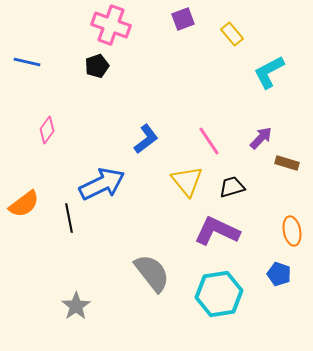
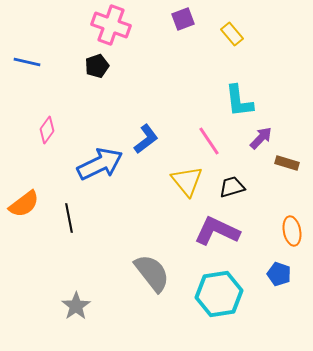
cyan L-shape: moved 30 px left, 29 px down; rotated 69 degrees counterclockwise
blue arrow: moved 2 px left, 20 px up
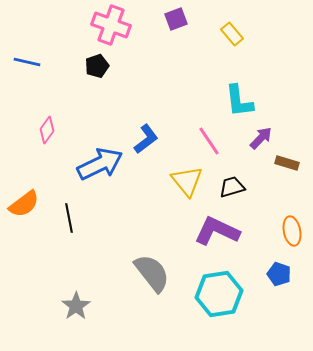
purple square: moved 7 px left
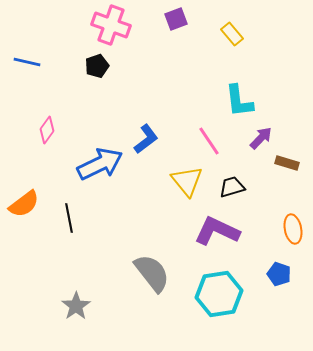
orange ellipse: moved 1 px right, 2 px up
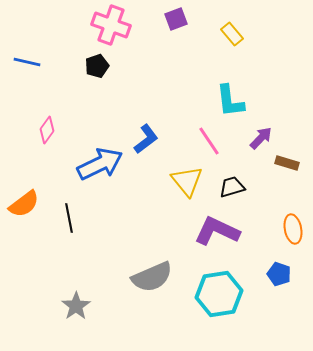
cyan L-shape: moved 9 px left
gray semicircle: moved 4 px down; rotated 105 degrees clockwise
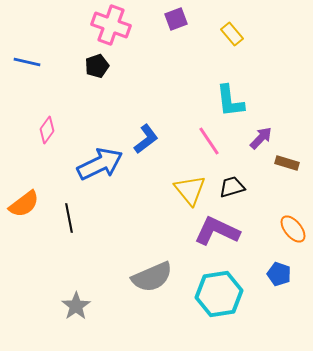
yellow triangle: moved 3 px right, 9 px down
orange ellipse: rotated 28 degrees counterclockwise
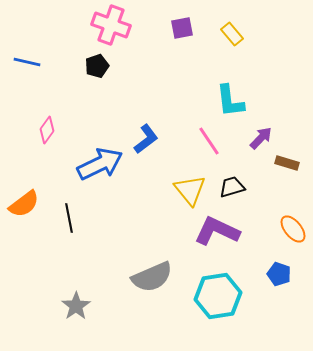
purple square: moved 6 px right, 9 px down; rotated 10 degrees clockwise
cyan hexagon: moved 1 px left, 2 px down
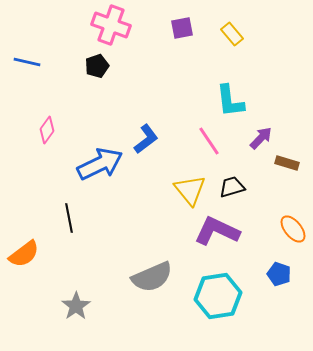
orange semicircle: moved 50 px down
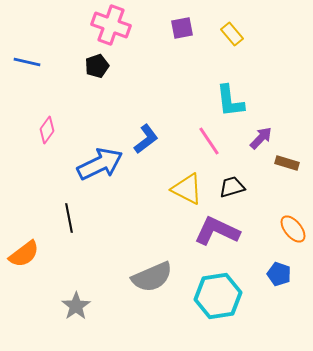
yellow triangle: moved 3 px left, 1 px up; rotated 24 degrees counterclockwise
